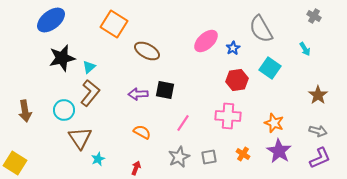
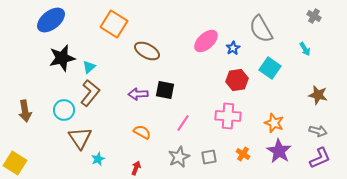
brown star: rotated 24 degrees counterclockwise
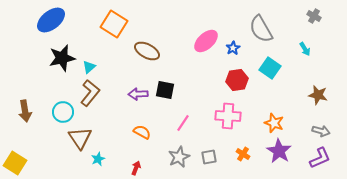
cyan circle: moved 1 px left, 2 px down
gray arrow: moved 3 px right
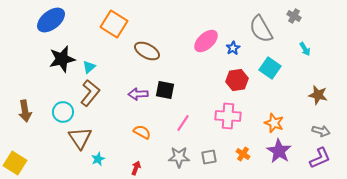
gray cross: moved 20 px left
black star: moved 1 px down
gray star: rotated 25 degrees clockwise
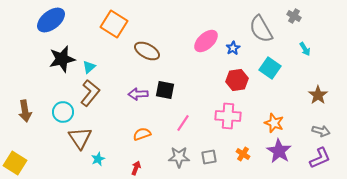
brown star: rotated 24 degrees clockwise
orange semicircle: moved 2 px down; rotated 48 degrees counterclockwise
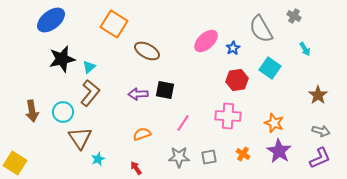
brown arrow: moved 7 px right
red arrow: rotated 56 degrees counterclockwise
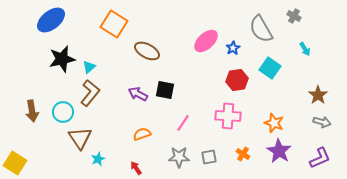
purple arrow: rotated 30 degrees clockwise
gray arrow: moved 1 px right, 9 px up
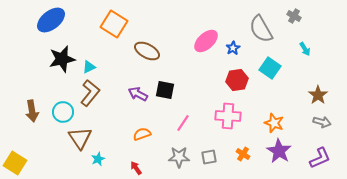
cyan triangle: rotated 16 degrees clockwise
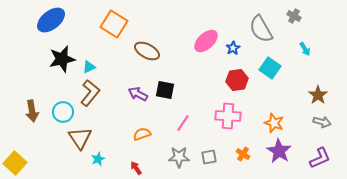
yellow square: rotated 10 degrees clockwise
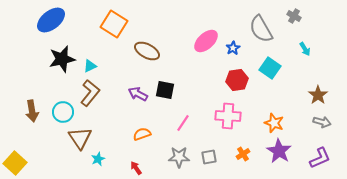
cyan triangle: moved 1 px right, 1 px up
orange cross: rotated 24 degrees clockwise
